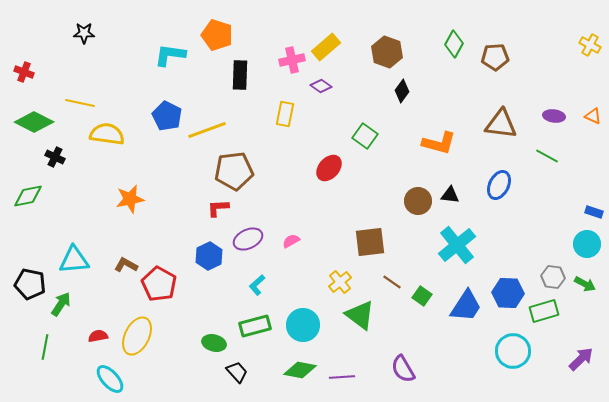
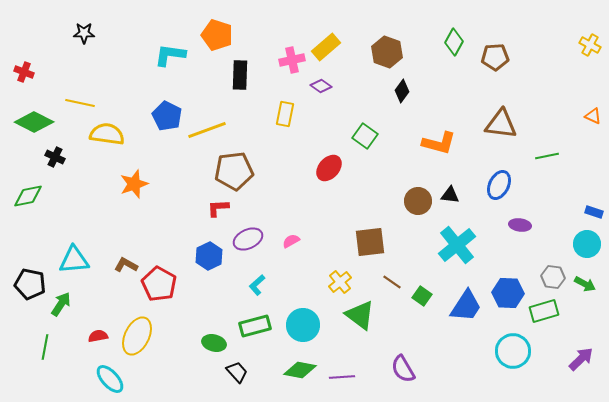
green diamond at (454, 44): moved 2 px up
purple ellipse at (554, 116): moved 34 px left, 109 px down
green line at (547, 156): rotated 40 degrees counterclockwise
orange star at (130, 199): moved 4 px right, 15 px up; rotated 8 degrees counterclockwise
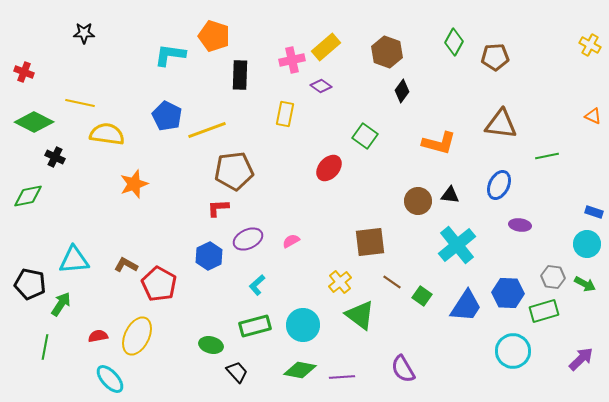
orange pentagon at (217, 35): moved 3 px left, 1 px down
green ellipse at (214, 343): moved 3 px left, 2 px down
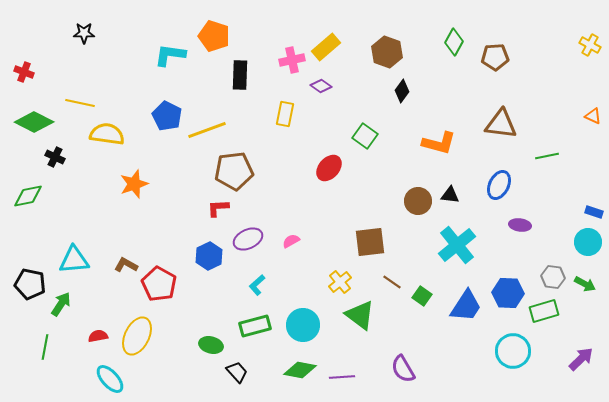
cyan circle at (587, 244): moved 1 px right, 2 px up
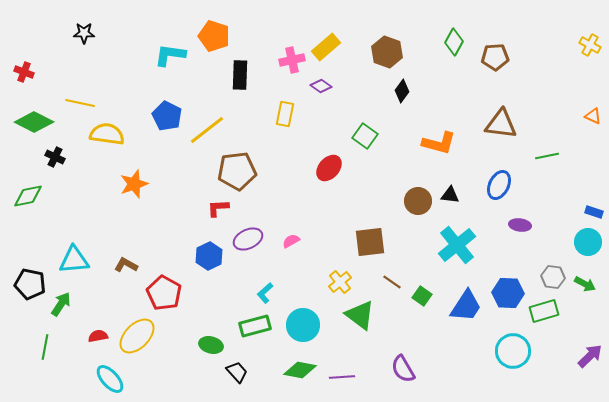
yellow line at (207, 130): rotated 18 degrees counterclockwise
brown pentagon at (234, 171): moved 3 px right
red pentagon at (159, 284): moved 5 px right, 9 px down
cyan L-shape at (257, 285): moved 8 px right, 8 px down
yellow ellipse at (137, 336): rotated 18 degrees clockwise
purple arrow at (581, 359): moved 9 px right, 3 px up
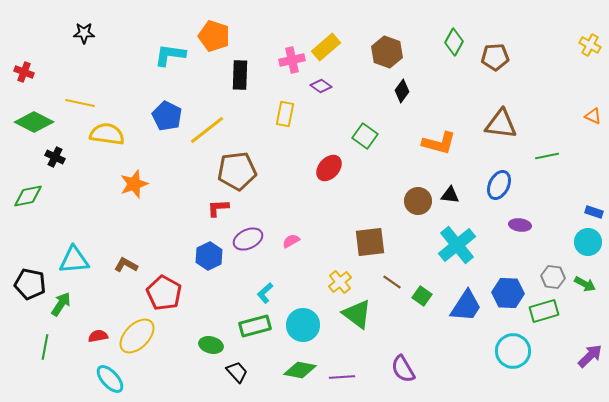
green triangle at (360, 315): moved 3 px left, 1 px up
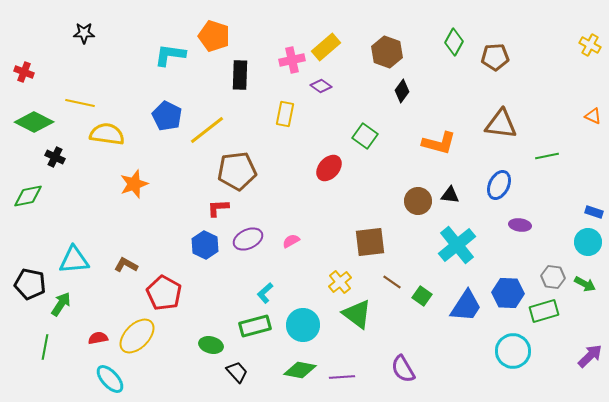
blue hexagon at (209, 256): moved 4 px left, 11 px up; rotated 8 degrees counterclockwise
red semicircle at (98, 336): moved 2 px down
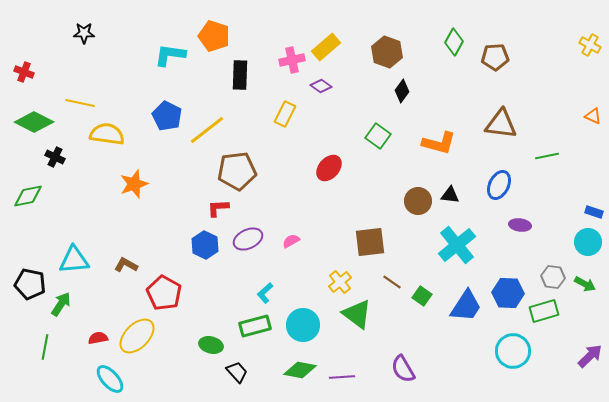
yellow rectangle at (285, 114): rotated 15 degrees clockwise
green square at (365, 136): moved 13 px right
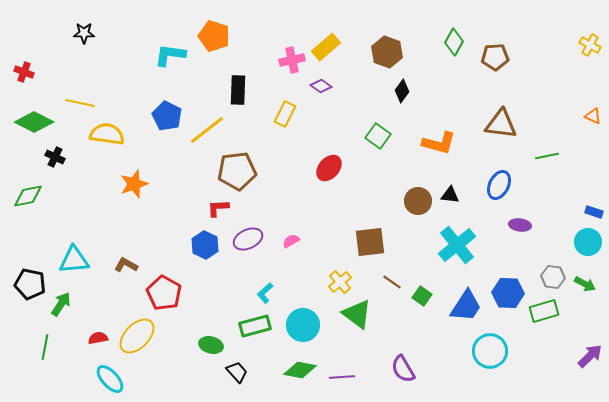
black rectangle at (240, 75): moved 2 px left, 15 px down
cyan circle at (513, 351): moved 23 px left
